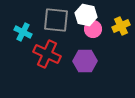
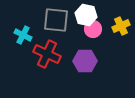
cyan cross: moved 3 px down
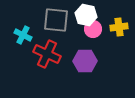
yellow cross: moved 2 px left, 1 px down; rotated 18 degrees clockwise
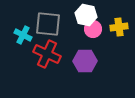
gray square: moved 8 px left, 4 px down
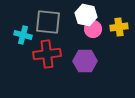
gray square: moved 2 px up
cyan cross: rotated 12 degrees counterclockwise
red cross: rotated 32 degrees counterclockwise
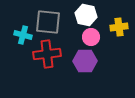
pink circle: moved 2 px left, 8 px down
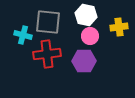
pink circle: moved 1 px left, 1 px up
purple hexagon: moved 1 px left
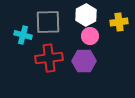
white hexagon: rotated 20 degrees clockwise
gray square: rotated 8 degrees counterclockwise
yellow cross: moved 5 px up
red cross: moved 2 px right, 4 px down
